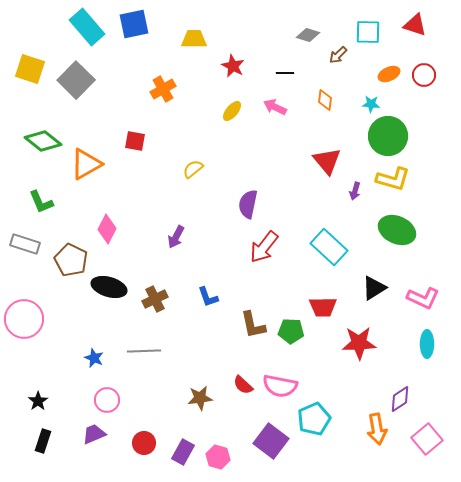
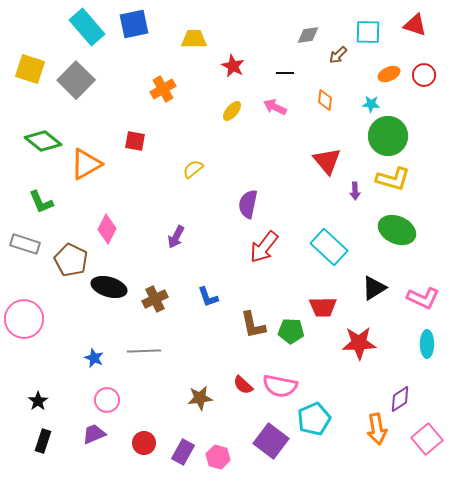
gray diamond at (308, 35): rotated 25 degrees counterclockwise
purple arrow at (355, 191): rotated 18 degrees counterclockwise
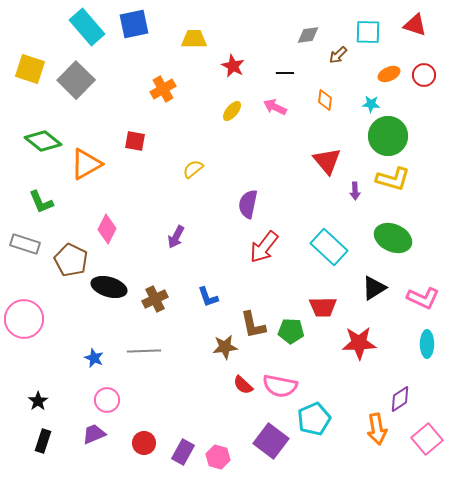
green ellipse at (397, 230): moved 4 px left, 8 px down
brown star at (200, 398): moved 25 px right, 51 px up
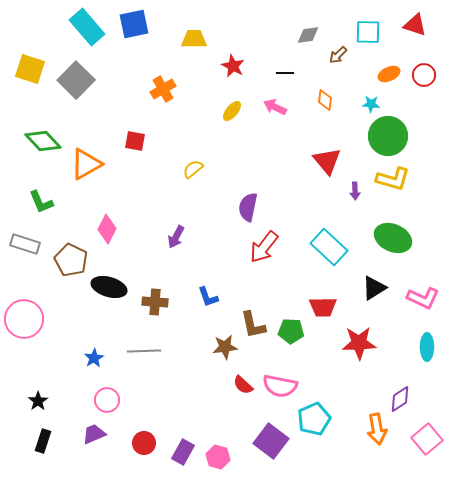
green diamond at (43, 141): rotated 9 degrees clockwise
purple semicircle at (248, 204): moved 3 px down
brown cross at (155, 299): moved 3 px down; rotated 30 degrees clockwise
cyan ellipse at (427, 344): moved 3 px down
blue star at (94, 358): rotated 18 degrees clockwise
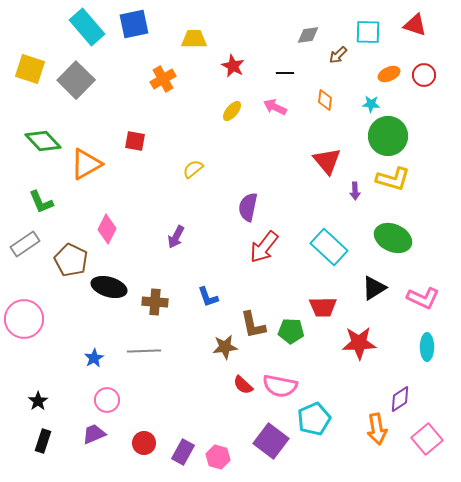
orange cross at (163, 89): moved 10 px up
gray rectangle at (25, 244): rotated 52 degrees counterclockwise
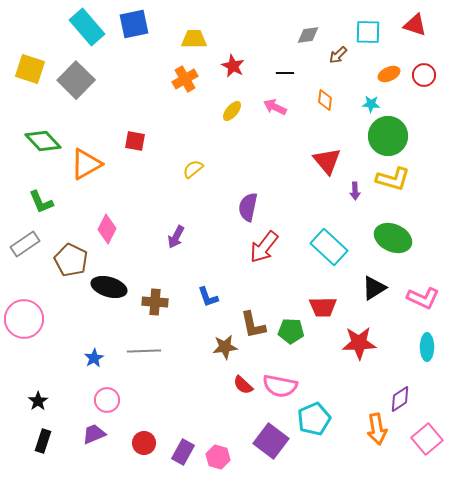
orange cross at (163, 79): moved 22 px right
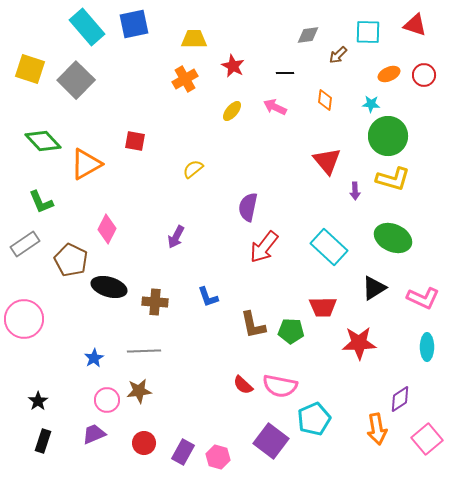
brown star at (225, 347): moved 86 px left, 44 px down
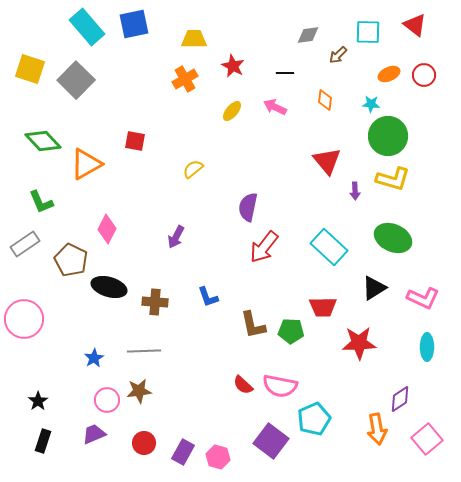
red triangle at (415, 25): rotated 20 degrees clockwise
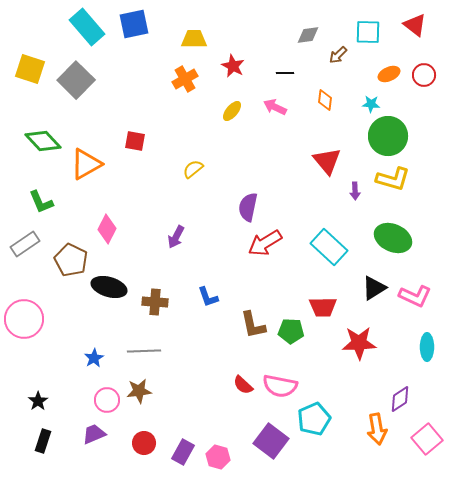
red arrow at (264, 247): moved 1 px right, 4 px up; rotated 20 degrees clockwise
pink L-shape at (423, 298): moved 8 px left, 2 px up
